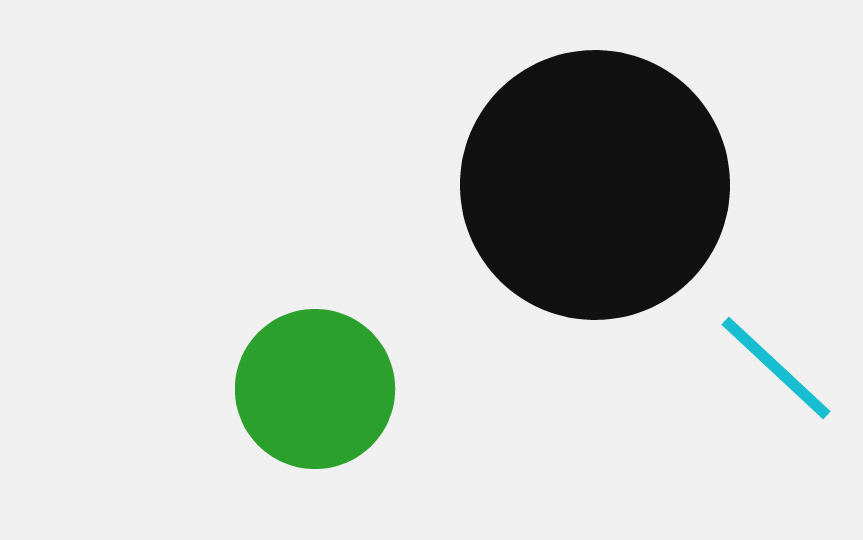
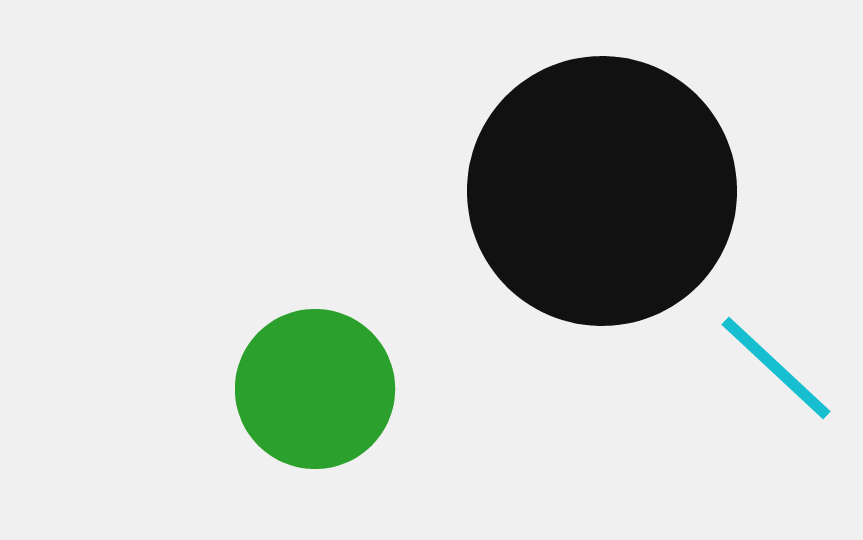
black circle: moved 7 px right, 6 px down
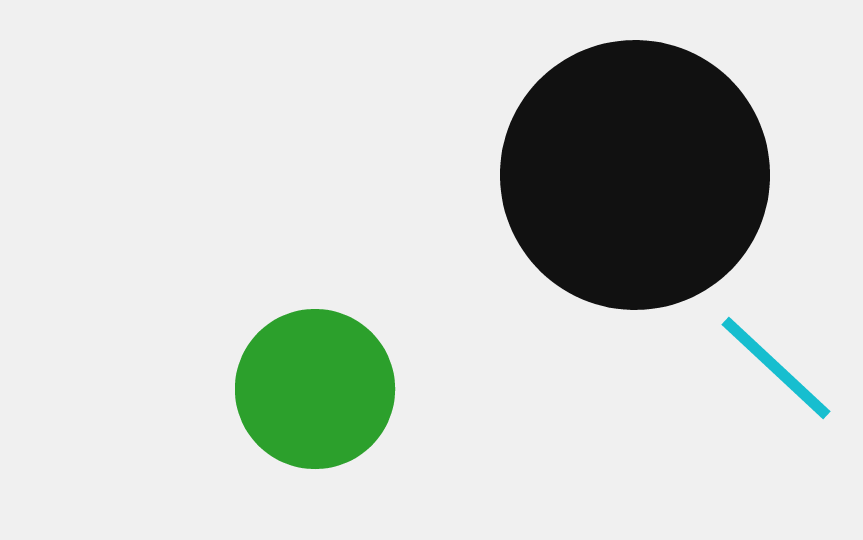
black circle: moved 33 px right, 16 px up
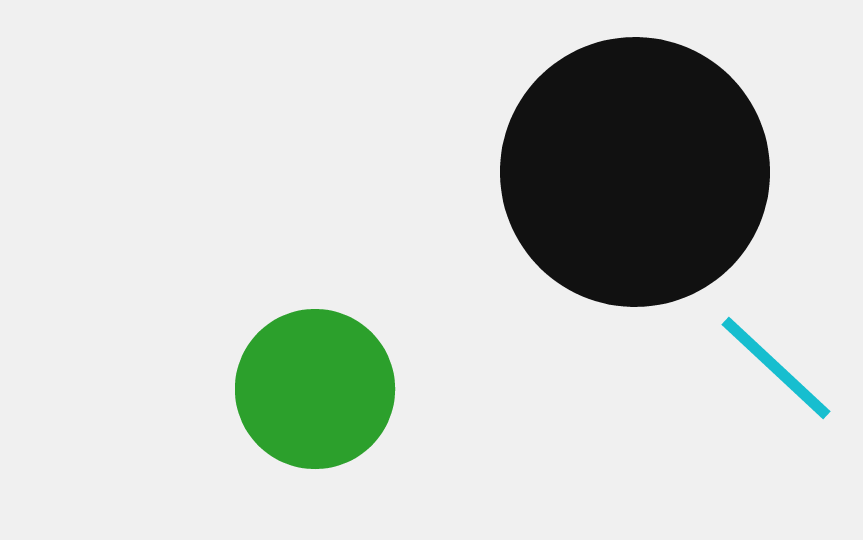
black circle: moved 3 px up
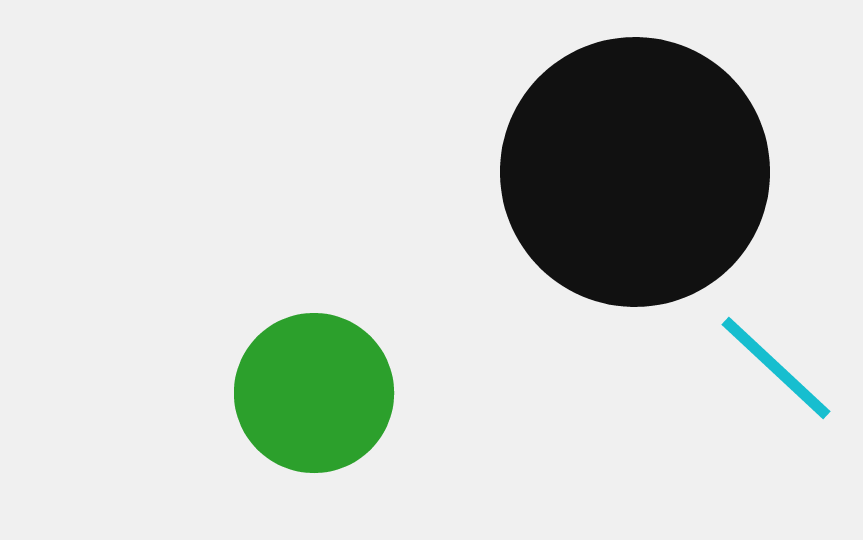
green circle: moved 1 px left, 4 px down
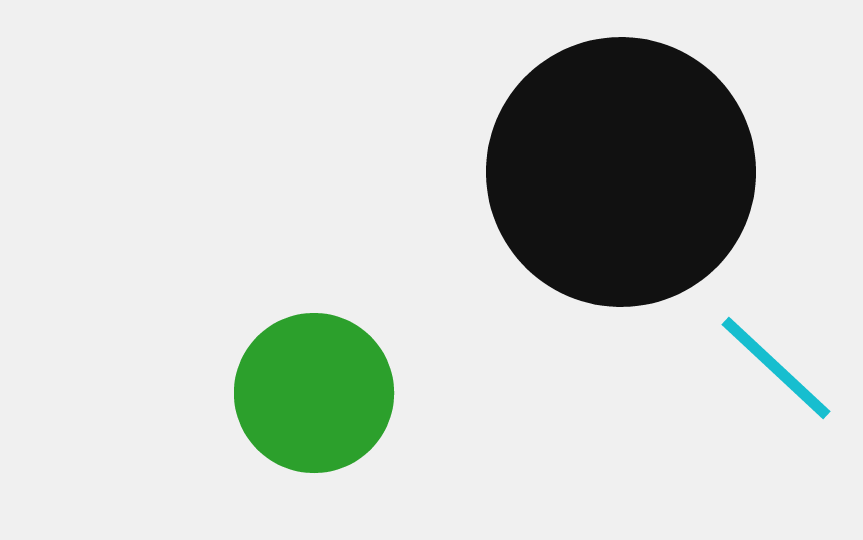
black circle: moved 14 px left
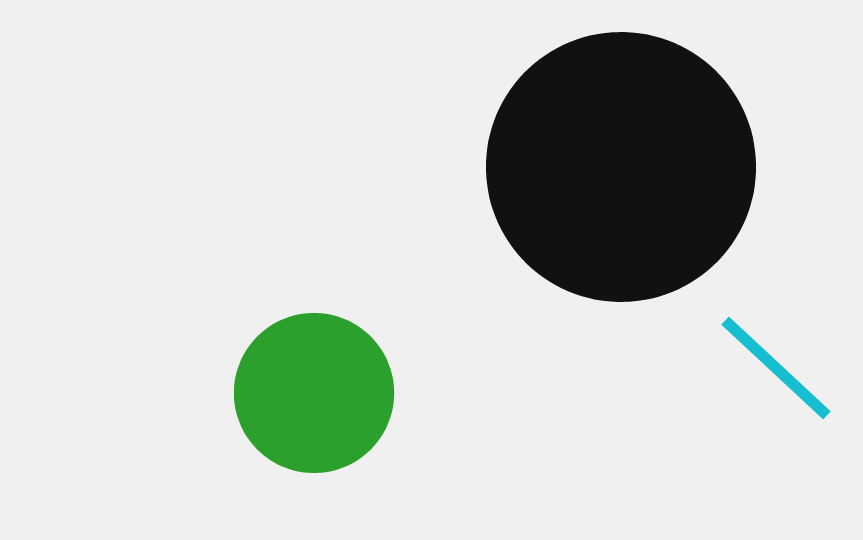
black circle: moved 5 px up
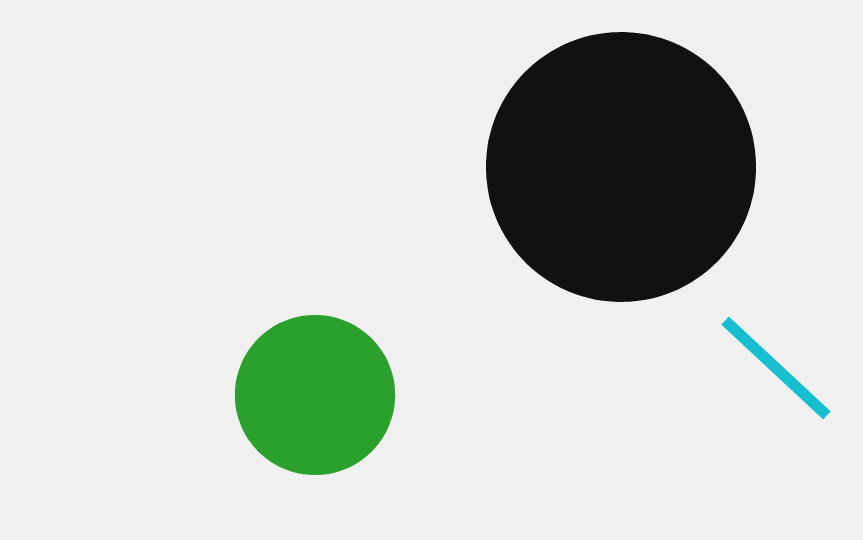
green circle: moved 1 px right, 2 px down
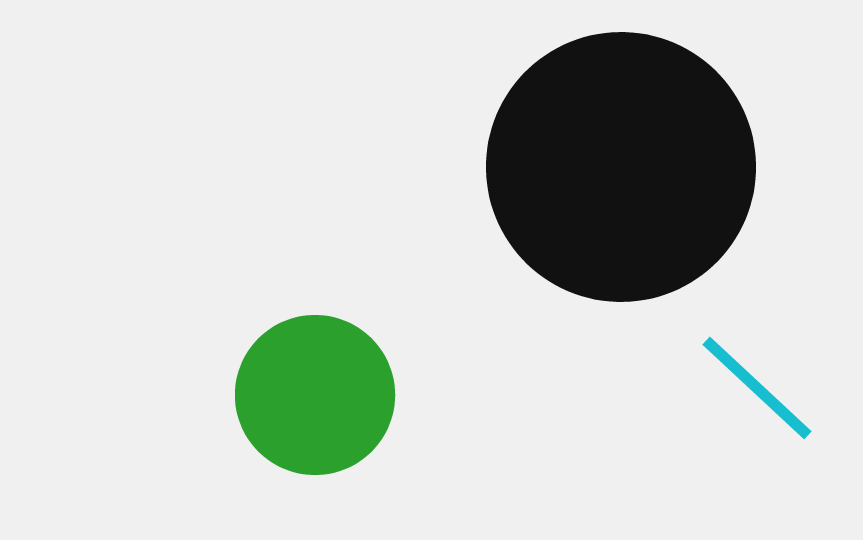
cyan line: moved 19 px left, 20 px down
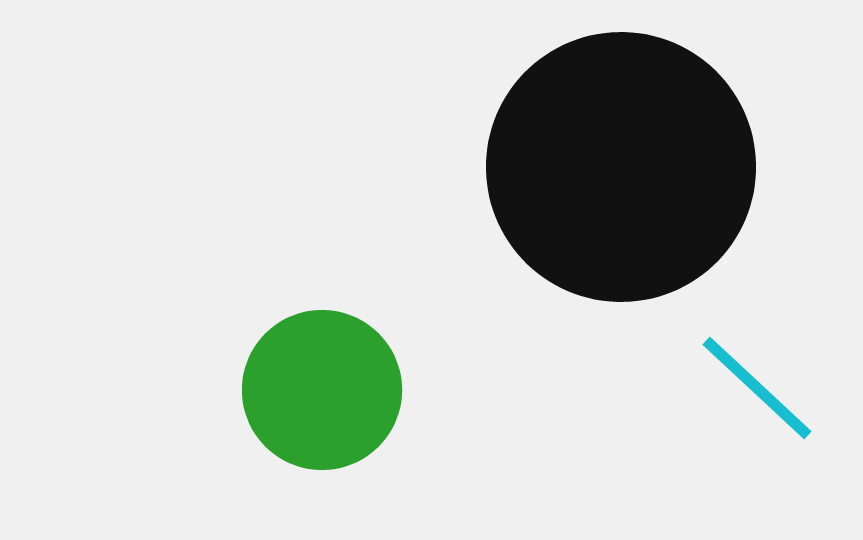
green circle: moved 7 px right, 5 px up
